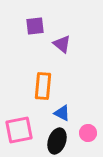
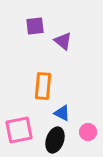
purple triangle: moved 1 px right, 3 px up
pink circle: moved 1 px up
black ellipse: moved 2 px left, 1 px up
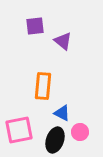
pink circle: moved 8 px left
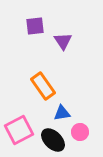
purple triangle: rotated 18 degrees clockwise
orange rectangle: rotated 40 degrees counterclockwise
blue triangle: rotated 36 degrees counterclockwise
pink square: rotated 16 degrees counterclockwise
black ellipse: moved 2 px left; rotated 65 degrees counterclockwise
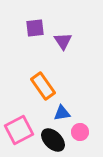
purple square: moved 2 px down
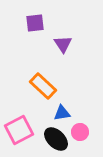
purple square: moved 5 px up
purple triangle: moved 3 px down
orange rectangle: rotated 12 degrees counterclockwise
black ellipse: moved 3 px right, 1 px up
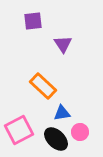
purple square: moved 2 px left, 2 px up
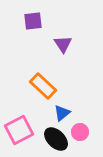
blue triangle: rotated 30 degrees counterclockwise
